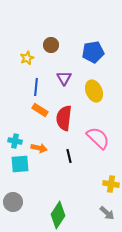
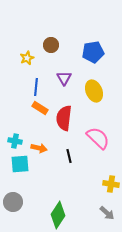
orange rectangle: moved 2 px up
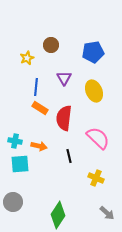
orange arrow: moved 2 px up
yellow cross: moved 15 px left, 6 px up; rotated 14 degrees clockwise
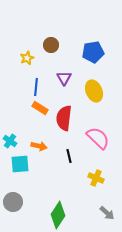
cyan cross: moved 5 px left; rotated 24 degrees clockwise
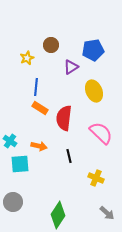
blue pentagon: moved 2 px up
purple triangle: moved 7 px right, 11 px up; rotated 28 degrees clockwise
pink semicircle: moved 3 px right, 5 px up
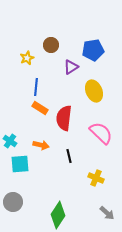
orange arrow: moved 2 px right, 1 px up
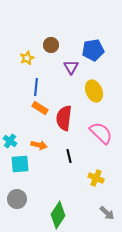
purple triangle: rotated 28 degrees counterclockwise
orange arrow: moved 2 px left
gray circle: moved 4 px right, 3 px up
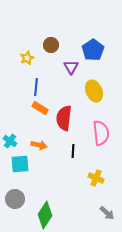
blue pentagon: rotated 25 degrees counterclockwise
pink semicircle: rotated 40 degrees clockwise
black line: moved 4 px right, 5 px up; rotated 16 degrees clockwise
gray circle: moved 2 px left
green diamond: moved 13 px left
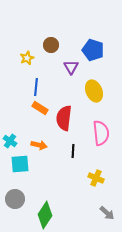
blue pentagon: rotated 20 degrees counterclockwise
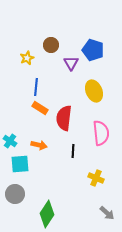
purple triangle: moved 4 px up
gray circle: moved 5 px up
green diamond: moved 2 px right, 1 px up
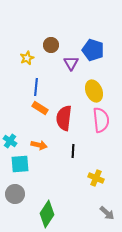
pink semicircle: moved 13 px up
